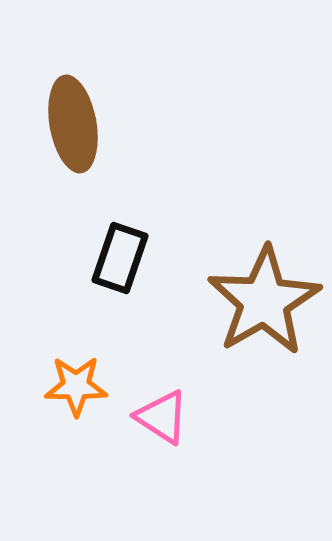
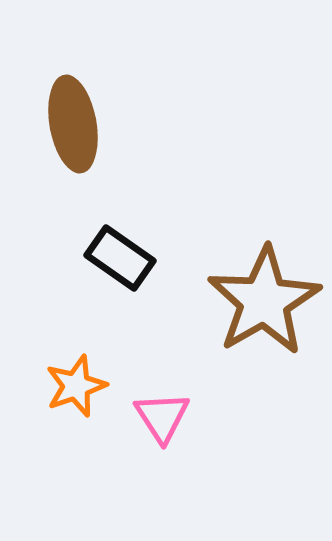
black rectangle: rotated 74 degrees counterclockwise
orange star: rotated 20 degrees counterclockwise
pink triangle: rotated 24 degrees clockwise
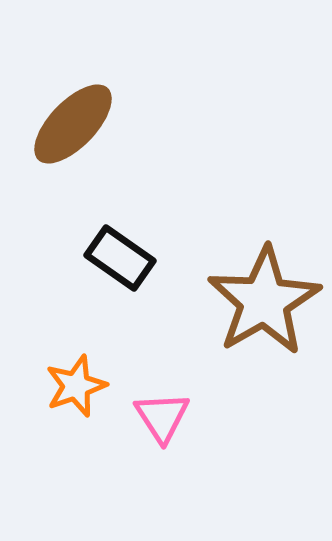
brown ellipse: rotated 54 degrees clockwise
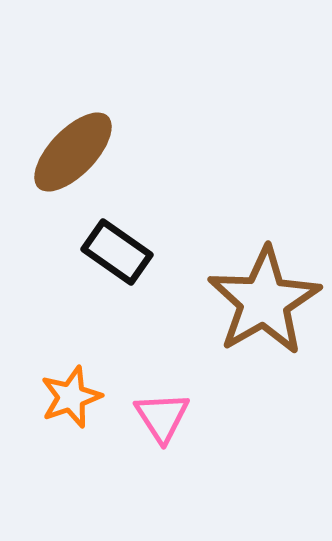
brown ellipse: moved 28 px down
black rectangle: moved 3 px left, 6 px up
orange star: moved 5 px left, 11 px down
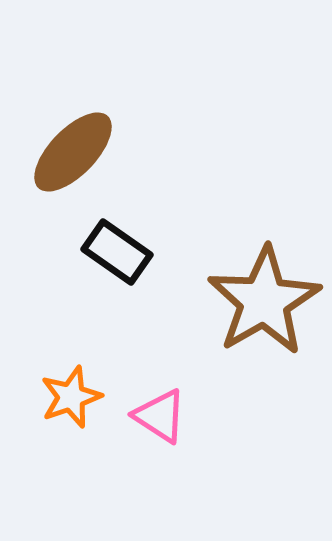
pink triangle: moved 2 px left, 1 px up; rotated 24 degrees counterclockwise
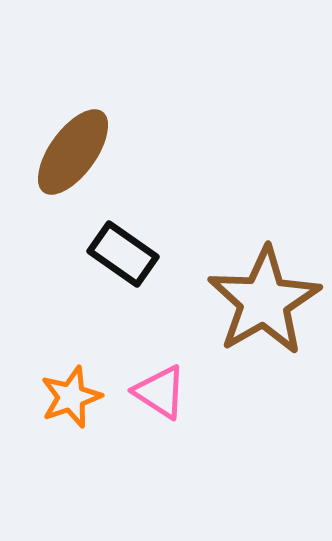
brown ellipse: rotated 8 degrees counterclockwise
black rectangle: moved 6 px right, 2 px down
pink triangle: moved 24 px up
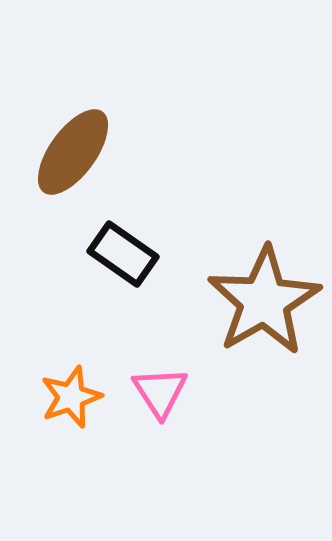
pink triangle: rotated 24 degrees clockwise
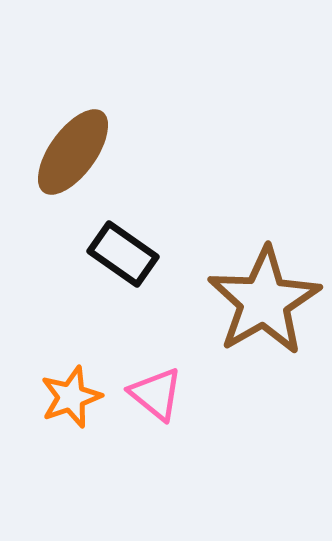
pink triangle: moved 4 px left, 2 px down; rotated 18 degrees counterclockwise
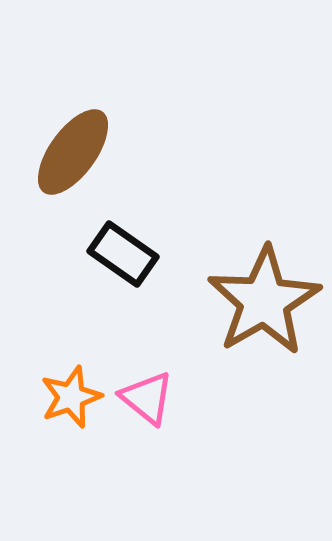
pink triangle: moved 9 px left, 4 px down
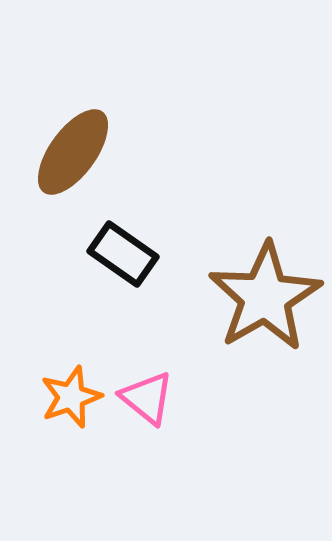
brown star: moved 1 px right, 4 px up
